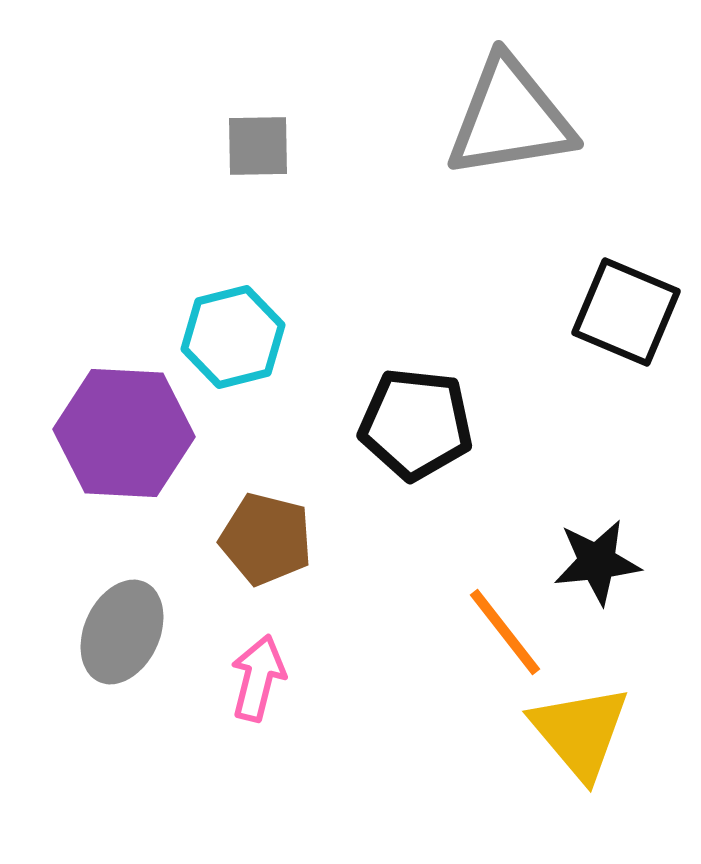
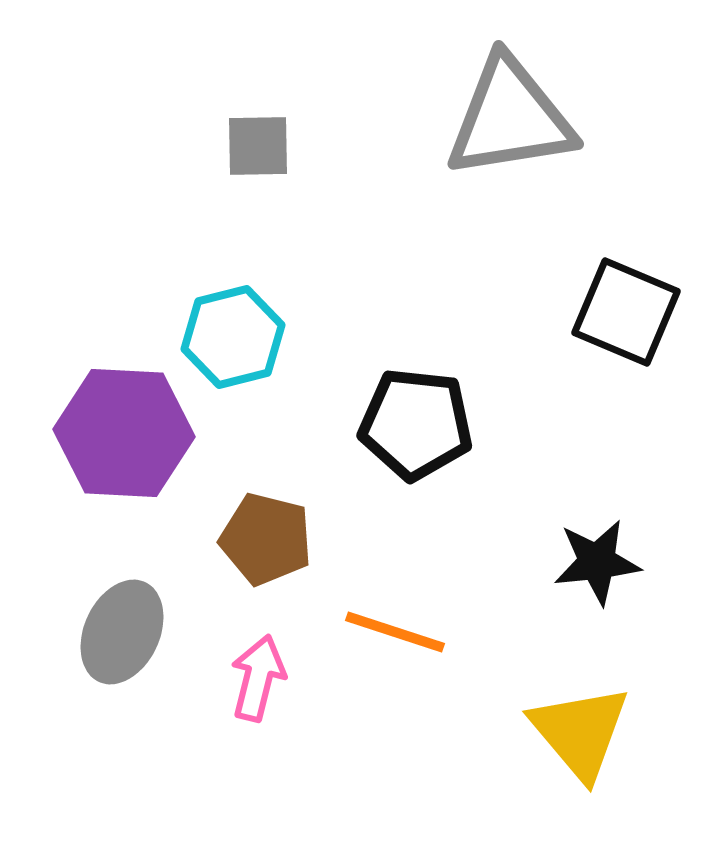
orange line: moved 110 px left; rotated 34 degrees counterclockwise
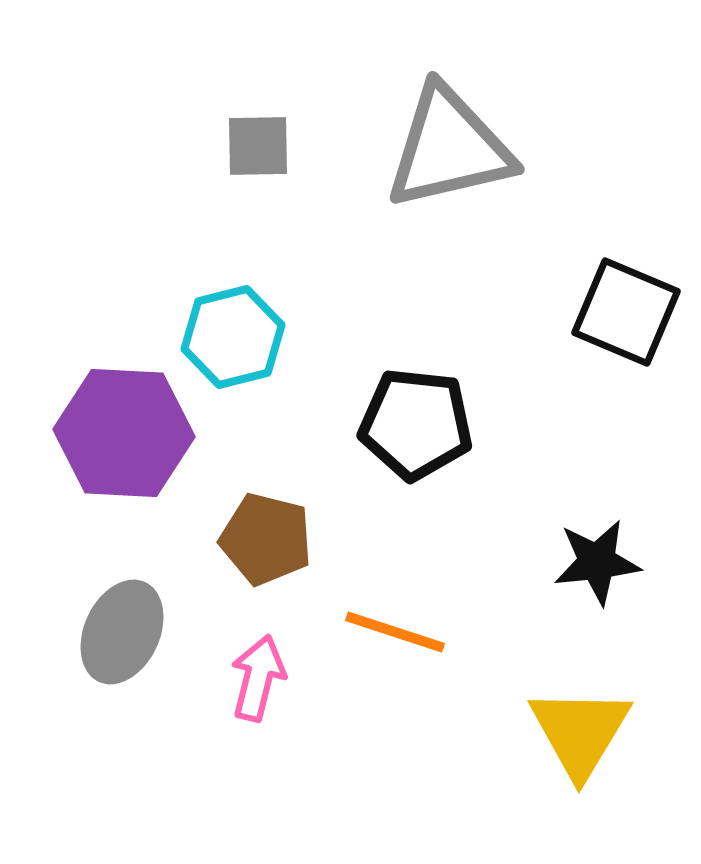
gray triangle: moved 61 px left, 30 px down; rotated 4 degrees counterclockwise
yellow triangle: rotated 11 degrees clockwise
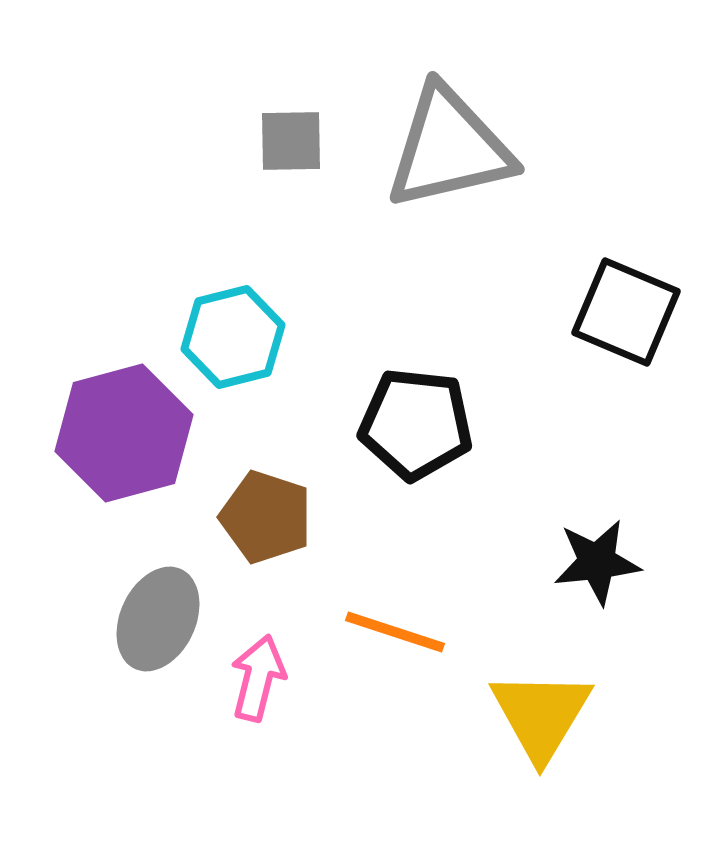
gray square: moved 33 px right, 5 px up
purple hexagon: rotated 18 degrees counterclockwise
brown pentagon: moved 22 px up; rotated 4 degrees clockwise
gray ellipse: moved 36 px right, 13 px up
yellow triangle: moved 39 px left, 17 px up
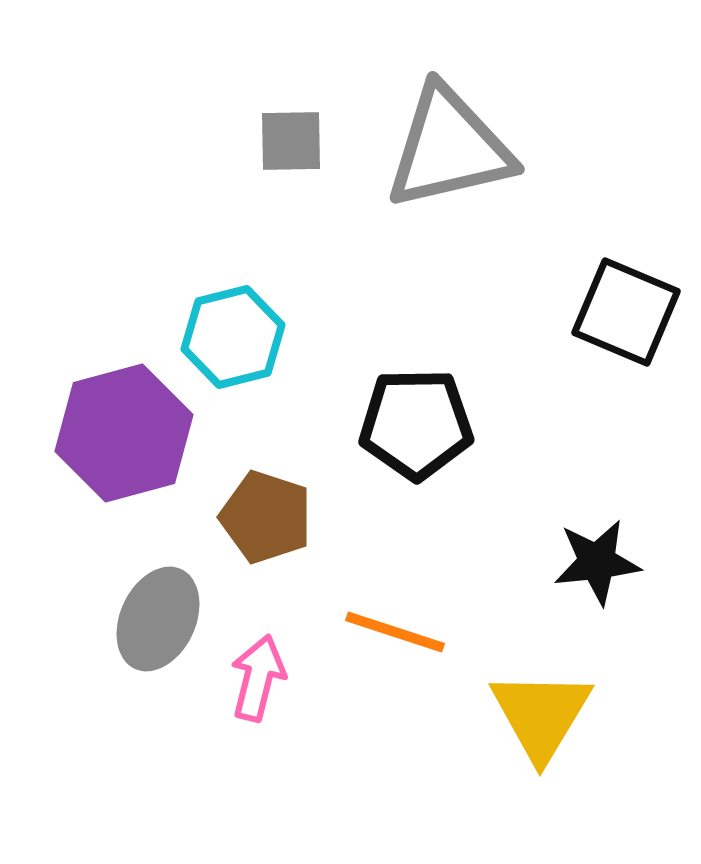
black pentagon: rotated 7 degrees counterclockwise
